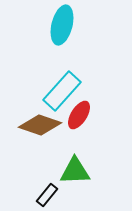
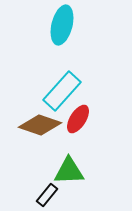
red ellipse: moved 1 px left, 4 px down
green triangle: moved 6 px left
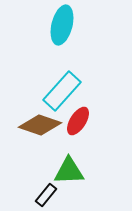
red ellipse: moved 2 px down
black rectangle: moved 1 px left
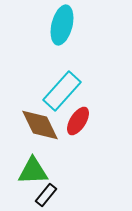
brown diamond: rotated 45 degrees clockwise
green triangle: moved 36 px left
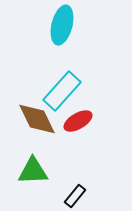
red ellipse: rotated 28 degrees clockwise
brown diamond: moved 3 px left, 6 px up
black rectangle: moved 29 px right, 1 px down
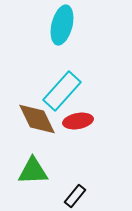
red ellipse: rotated 20 degrees clockwise
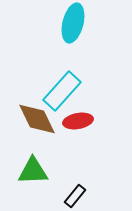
cyan ellipse: moved 11 px right, 2 px up
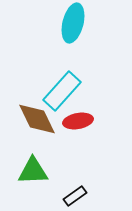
black rectangle: rotated 15 degrees clockwise
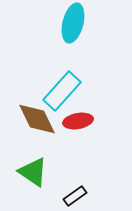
green triangle: moved 1 px down; rotated 36 degrees clockwise
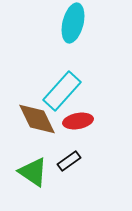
black rectangle: moved 6 px left, 35 px up
